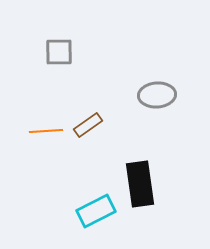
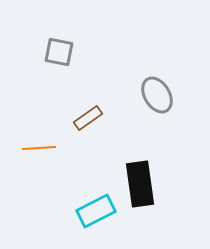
gray square: rotated 12 degrees clockwise
gray ellipse: rotated 63 degrees clockwise
brown rectangle: moved 7 px up
orange line: moved 7 px left, 17 px down
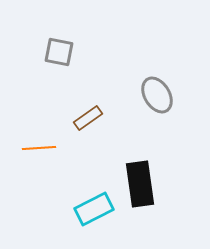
cyan rectangle: moved 2 px left, 2 px up
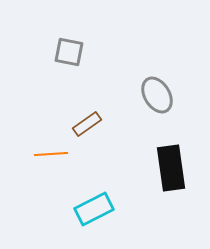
gray square: moved 10 px right
brown rectangle: moved 1 px left, 6 px down
orange line: moved 12 px right, 6 px down
black rectangle: moved 31 px right, 16 px up
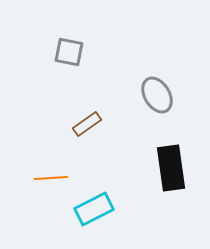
orange line: moved 24 px down
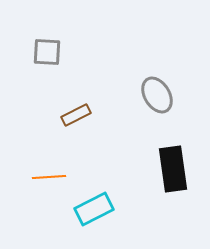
gray square: moved 22 px left; rotated 8 degrees counterclockwise
brown rectangle: moved 11 px left, 9 px up; rotated 8 degrees clockwise
black rectangle: moved 2 px right, 1 px down
orange line: moved 2 px left, 1 px up
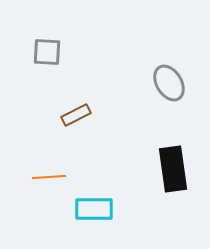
gray ellipse: moved 12 px right, 12 px up
cyan rectangle: rotated 27 degrees clockwise
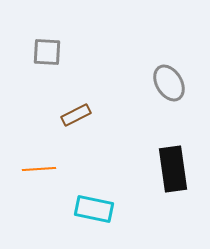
orange line: moved 10 px left, 8 px up
cyan rectangle: rotated 12 degrees clockwise
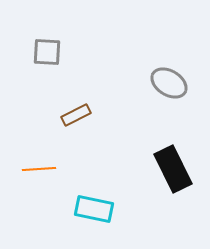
gray ellipse: rotated 27 degrees counterclockwise
black rectangle: rotated 18 degrees counterclockwise
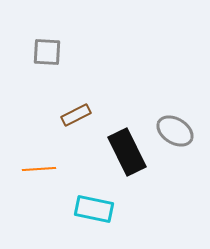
gray ellipse: moved 6 px right, 48 px down
black rectangle: moved 46 px left, 17 px up
